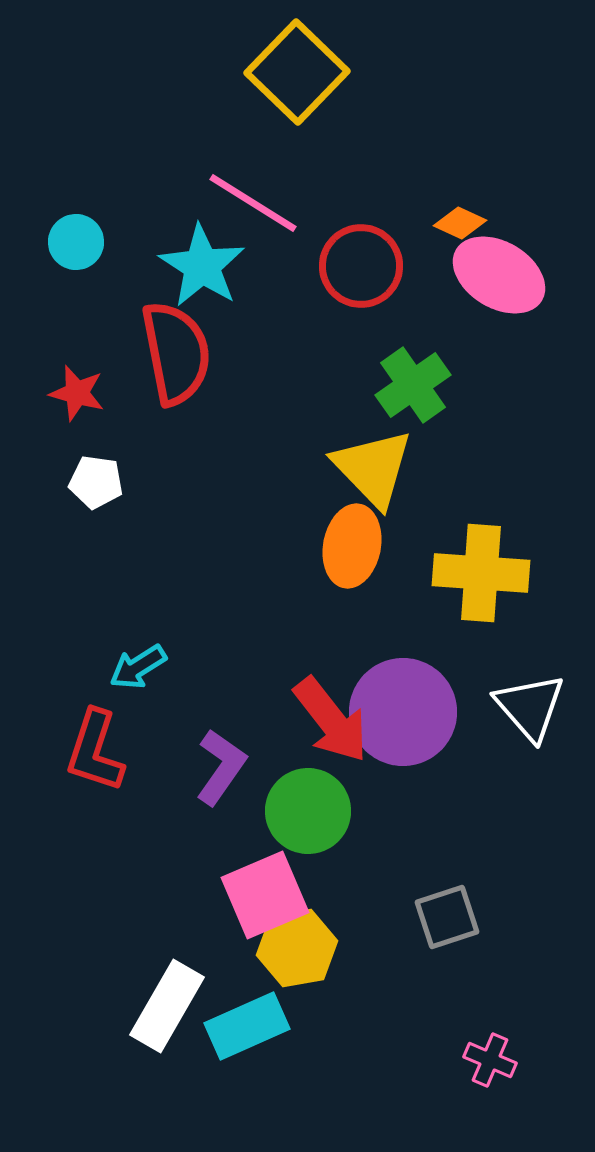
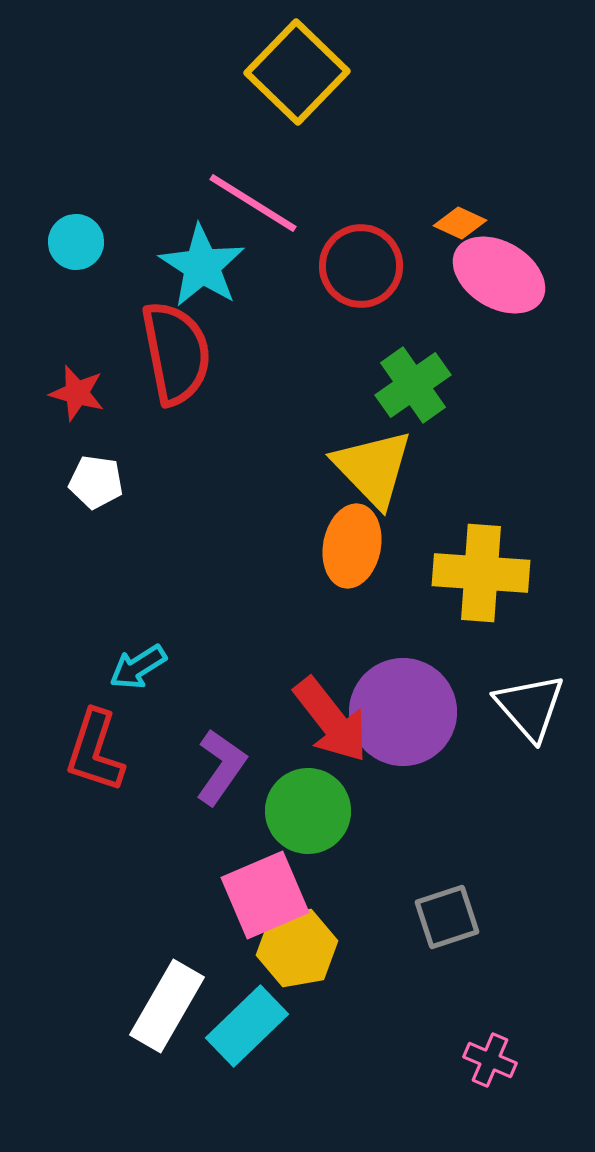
cyan rectangle: rotated 20 degrees counterclockwise
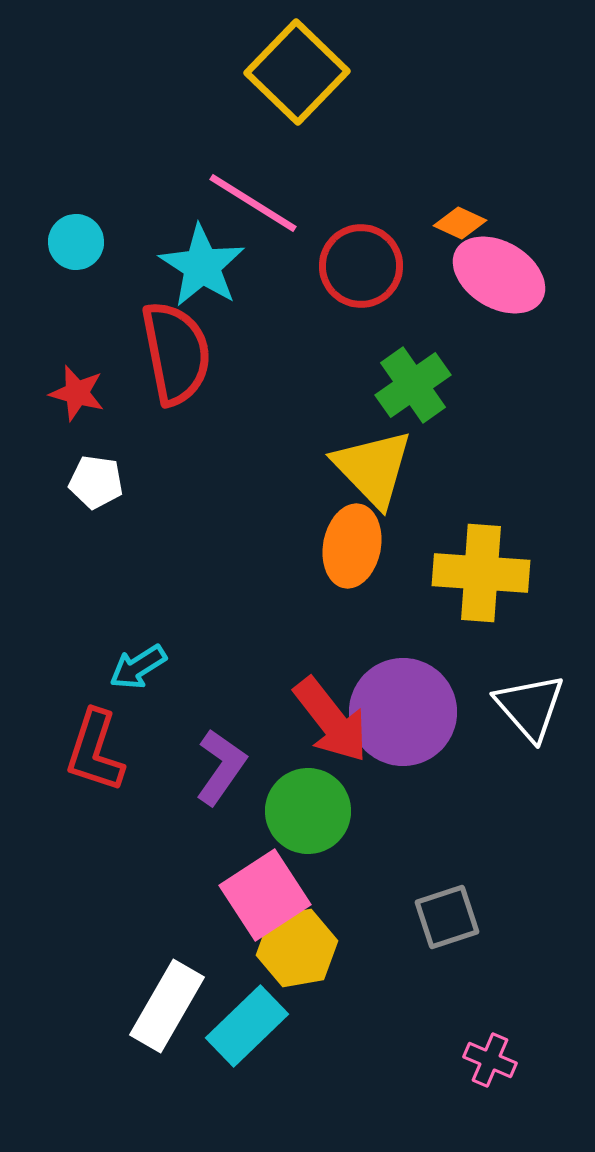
pink square: rotated 10 degrees counterclockwise
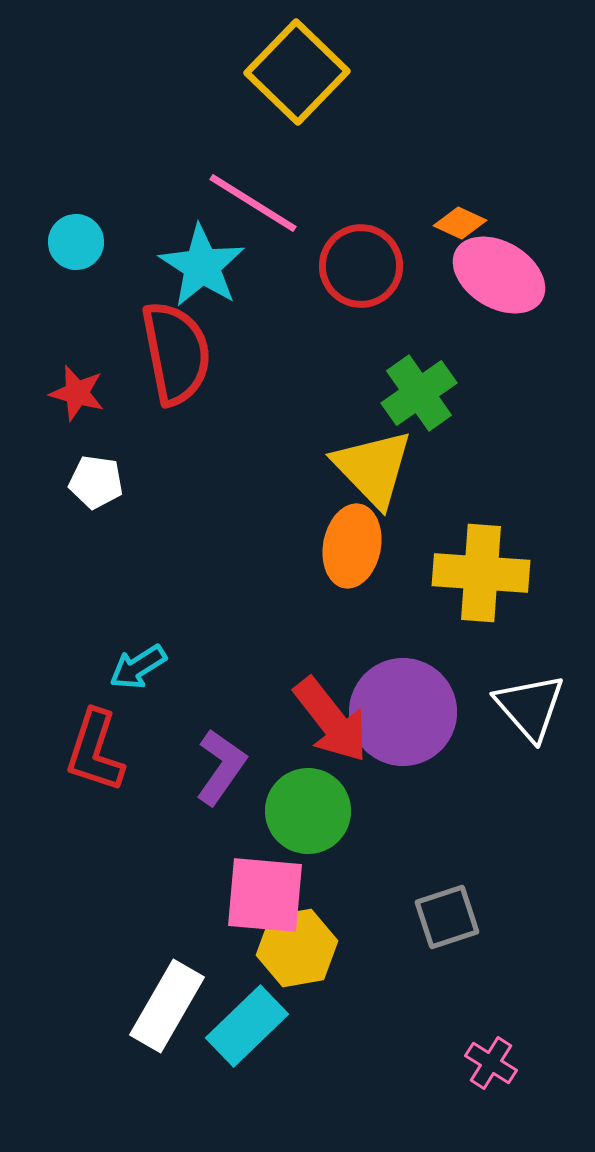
green cross: moved 6 px right, 8 px down
pink square: rotated 38 degrees clockwise
pink cross: moved 1 px right, 3 px down; rotated 9 degrees clockwise
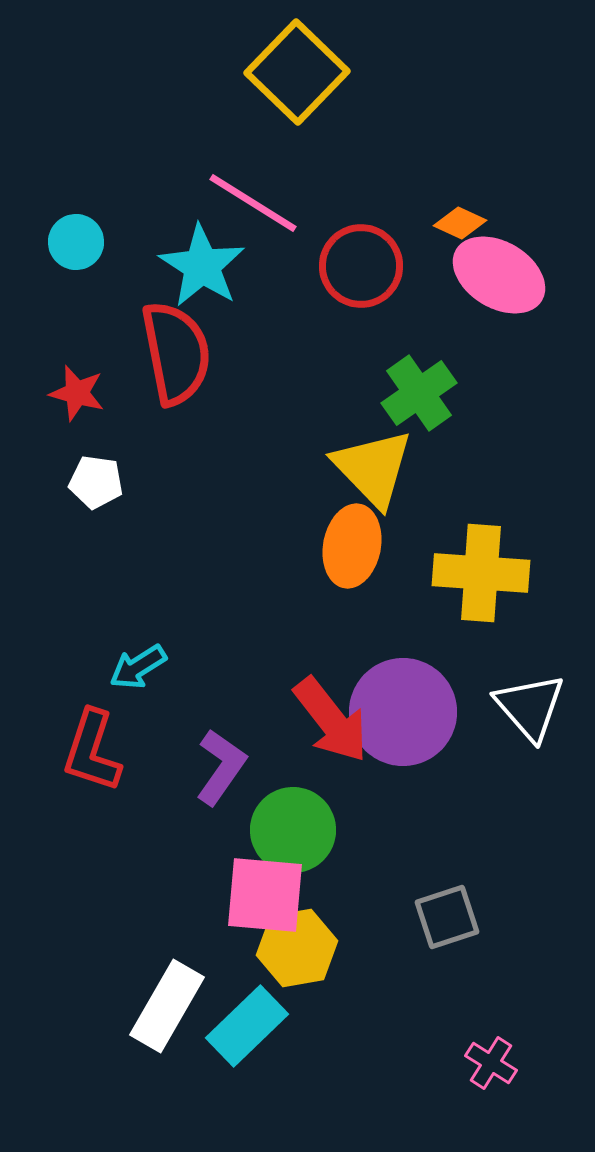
red L-shape: moved 3 px left
green circle: moved 15 px left, 19 px down
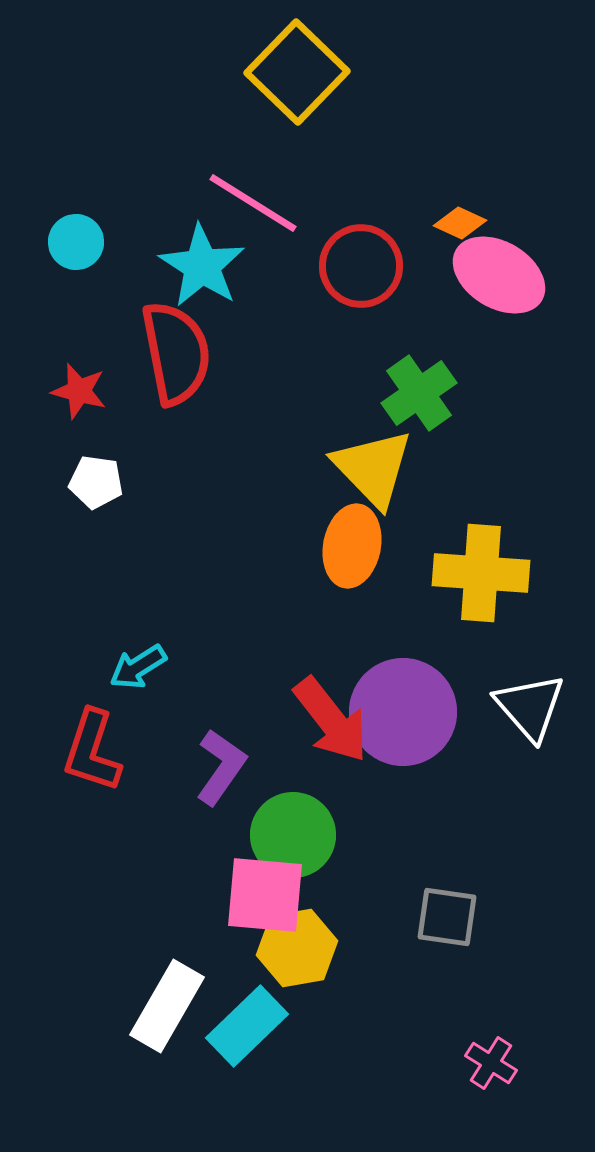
red star: moved 2 px right, 2 px up
green circle: moved 5 px down
gray square: rotated 26 degrees clockwise
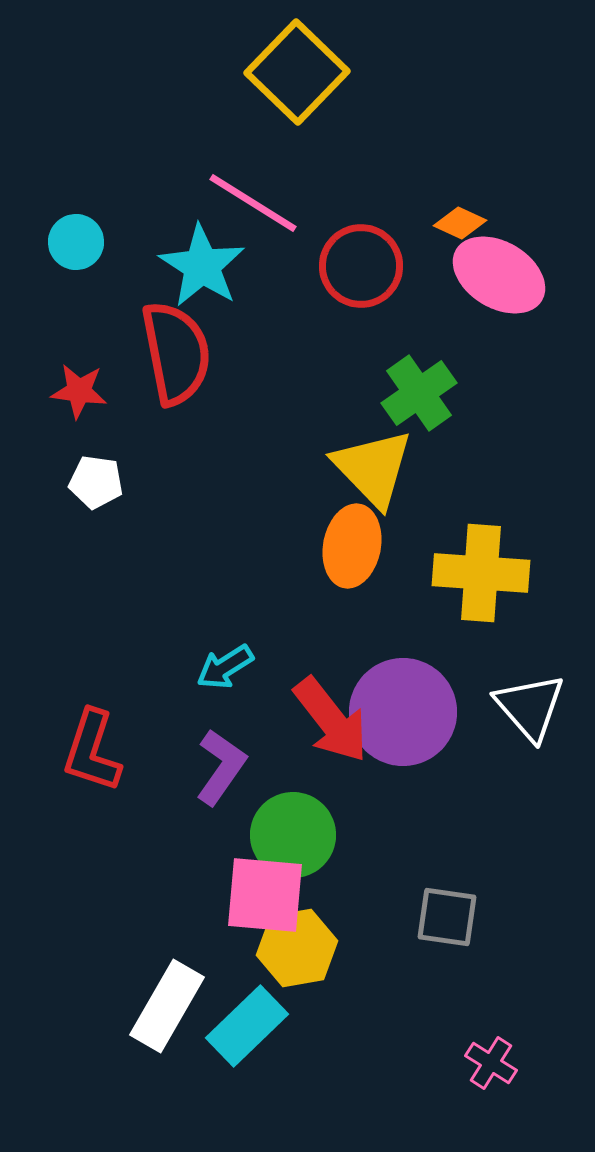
red star: rotated 8 degrees counterclockwise
cyan arrow: moved 87 px right
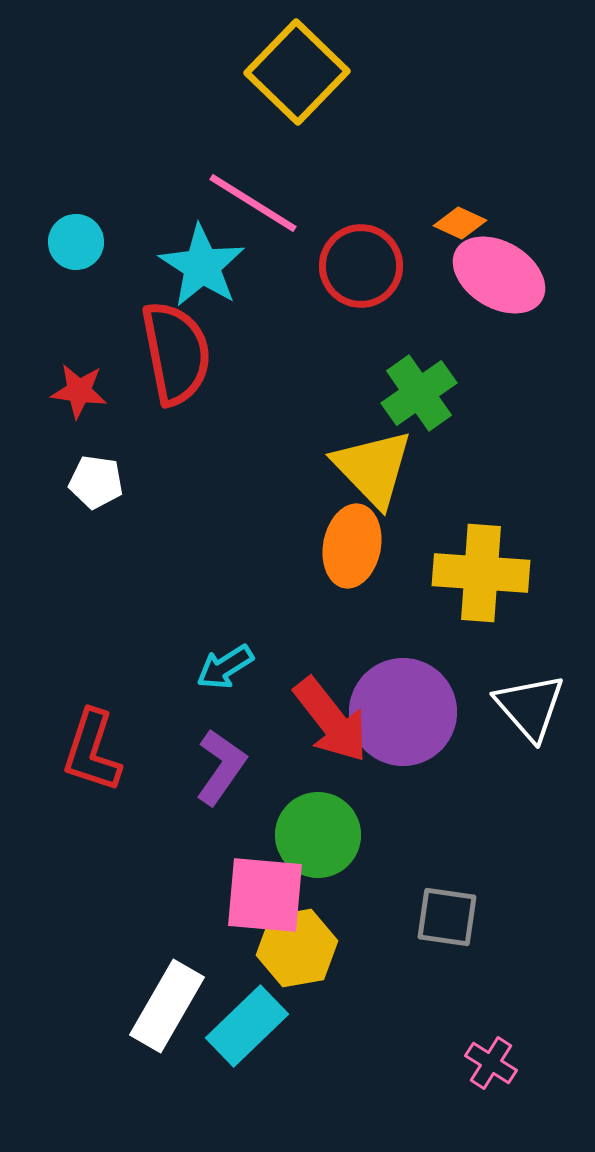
green circle: moved 25 px right
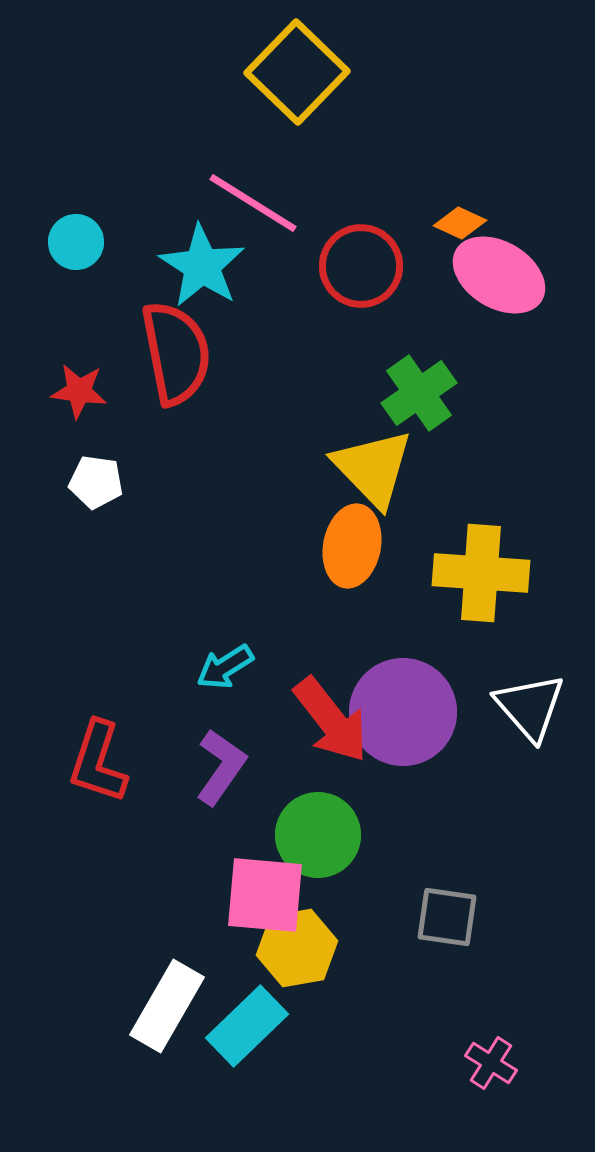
red L-shape: moved 6 px right, 11 px down
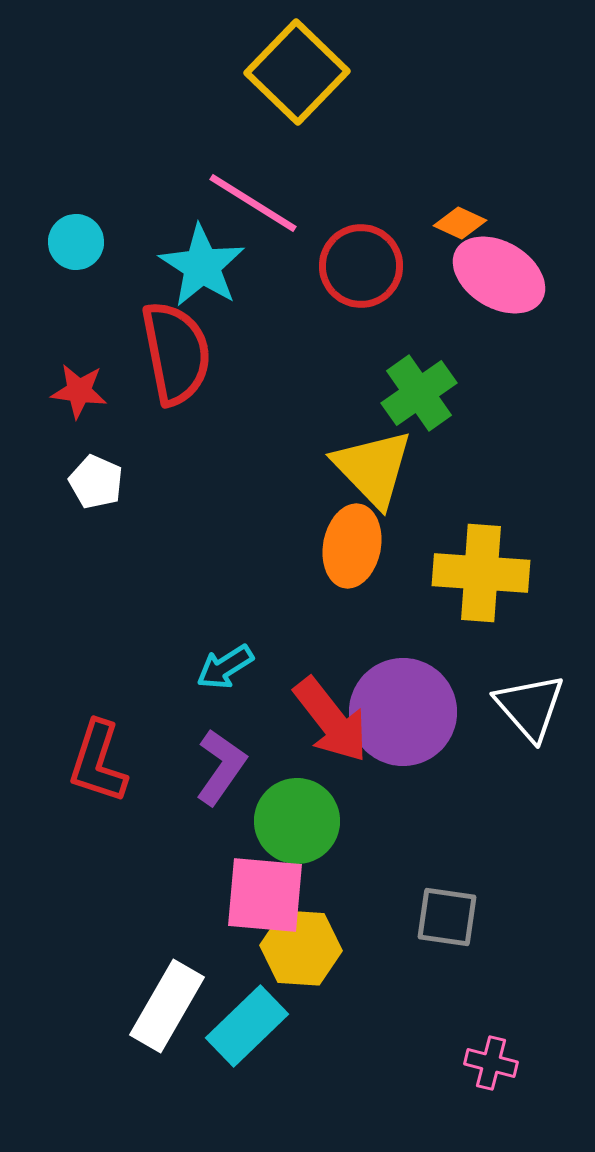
white pentagon: rotated 16 degrees clockwise
green circle: moved 21 px left, 14 px up
yellow hexagon: moved 4 px right; rotated 14 degrees clockwise
pink cross: rotated 18 degrees counterclockwise
